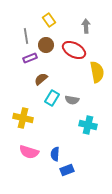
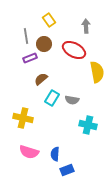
brown circle: moved 2 px left, 1 px up
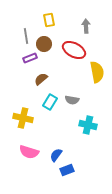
yellow rectangle: rotated 24 degrees clockwise
cyan rectangle: moved 2 px left, 4 px down
blue semicircle: moved 1 px right, 1 px down; rotated 32 degrees clockwise
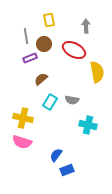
pink semicircle: moved 7 px left, 10 px up
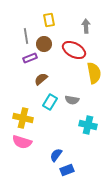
yellow semicircle: moved 3 px left, 1 px down
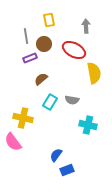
pink semicircle: moved 9 px left; rotated 36 degrees clockwise
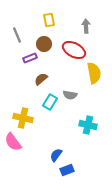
gray line: moved 9 px left, 1 px up; rotated 14 degrees counterclockwise
gray semicircle: moved 2 px left, 5 px up
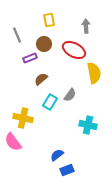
gray semicircle: rotated 64 degrees counterclockwise
blue semicircle: moved 1 px right; rotated 16 degrees clockwise
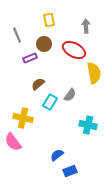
brown semicircle: moved 3 px left, 5 px down
blue rectangle: moved 3 px right, 1 px down
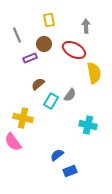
cyan rectangle: moved 1 px right, 1 px up
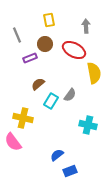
brown circle: moved 1 px right
